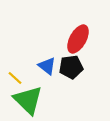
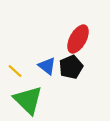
black pentagon: rotated 15 degrees counterclockwise
yellow line: moved 7 px up
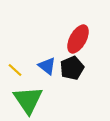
black pentagon: moved 1 px right, 1 px down
yellow line: moved 1 px up
green triangle: rotated 12 degrees clockwise
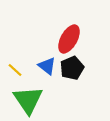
red ellipse: moved 9 px left
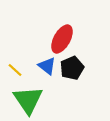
red ellipse: moved 7 px left
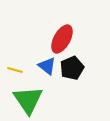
yellow line: rotated 28 degrees counterclockwise
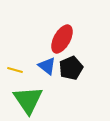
black pentagon: moved 1 px left
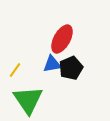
blue triangle: moved 5 px right, 2 px up; rotated 48 degrees counterclockwise
yellow line: rotated 70 degrees counterclockwise
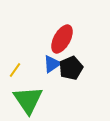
blue triangle: rotated 24 degrees counterclockwise
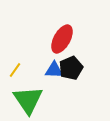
blue triangle: moved 2 px right, 6 px down; rotated 36 degrees clockwise
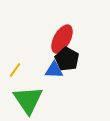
black pentagon: moved 4 px left, 9 px up; rotated 20 degrees counterclockwise
